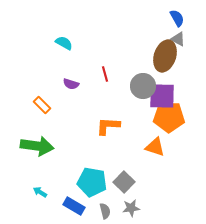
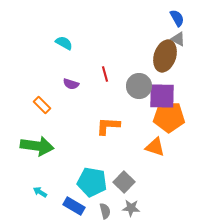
gray circle: moved 4 px left
gray star: rotated 12 degrees clockwise
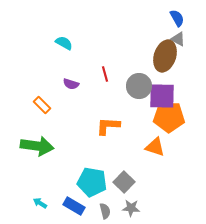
cyan arrow: moved 11 px down
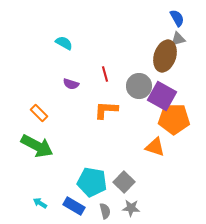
gray triangle: rotated 42 degrees counterclockwise
purple square: rotated 28 degrees clockwise
orange rectangle: moved 3 px left, 8 px down
orange pentagon: moved 5 px right, 2 px down
orange L-shape: moved 2 px left, 16 px up
green arrow: rotated 20 degrees clockwise
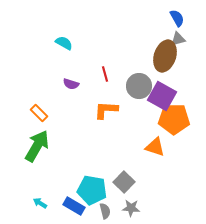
green arrow: rotated 88 degrees counterclockwise
cyan pentagon: moved 8 px down
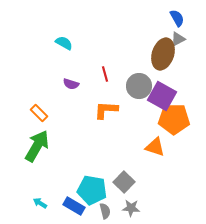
gray triangle: rotated 14 degrees counterclockwise
brown ellipse: moved 2 px left, 2 px up
